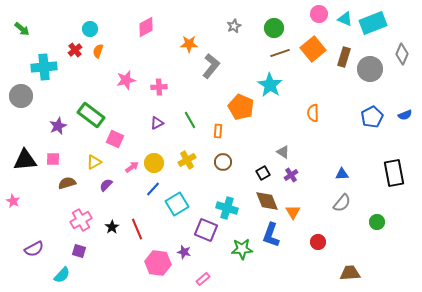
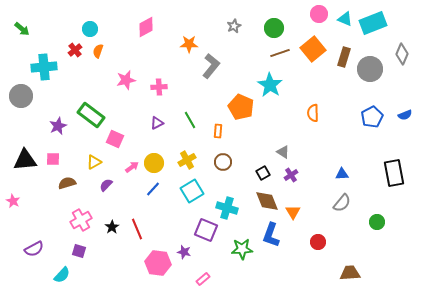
cyan square at (177, 204): moved 15 px right, 13 px up
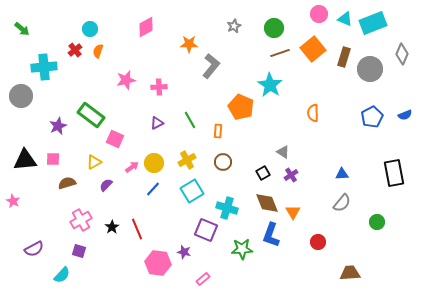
brown diamond at (267, 201): moved 2 px down
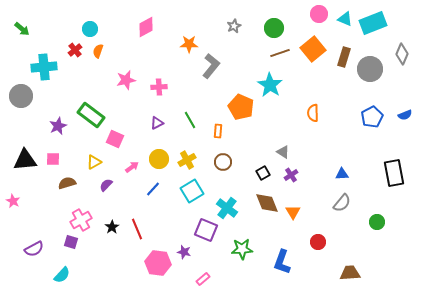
yellow circle at (154, 163): moved 5 px right, 4 px up
cyan cross at (227, 208): rotated 20 degrees clockwise
blue L-shape at (271, 235): moved 11 px right, 27 px down
purple square at (79, 251): moved 8 px left, 9 px up
